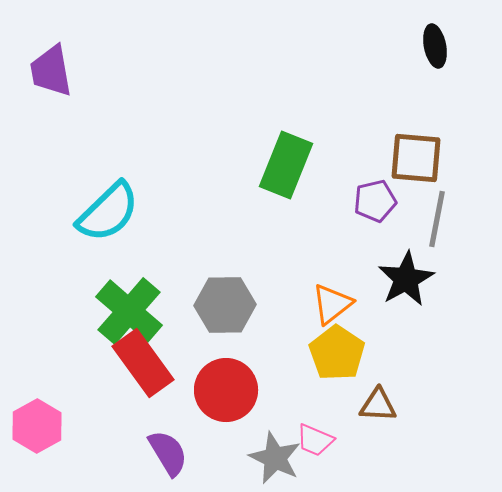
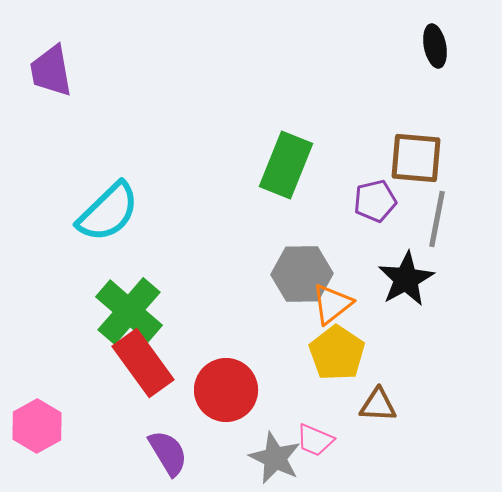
gray hexagon: moved 77 px right, 31 px up
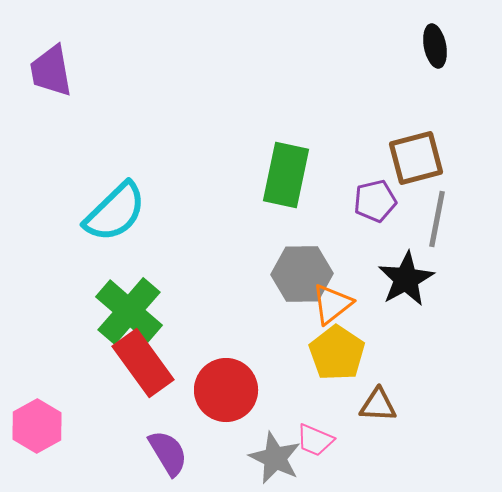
brown square: rotated 20 degrees counterclockwise
green rectangle: moved 10 px down; rotated 10 degrees counterclockwise
cyan semicircle: moved 7 px right
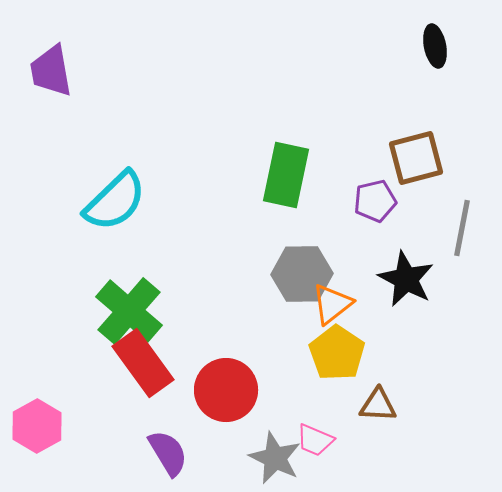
cyan semicircle: moved 11 px up
gray line: moved 25 px right, 9 px down
black star: rotated 16 degrees counterclockwise
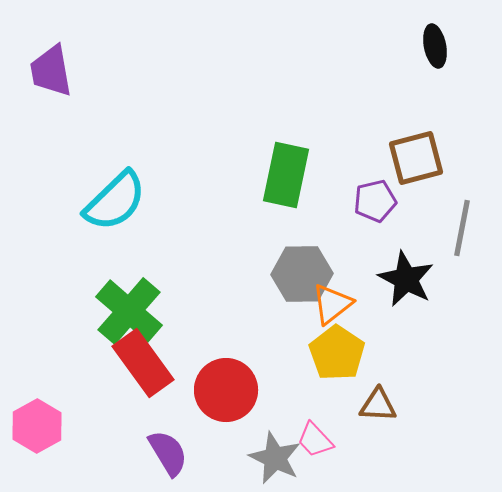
pink trapezoid: rotated 24 degrees clockwise
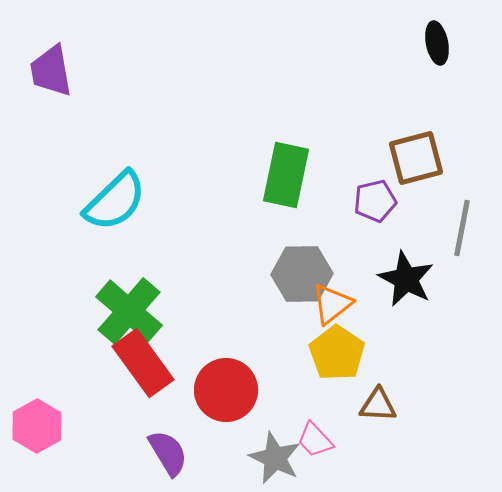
black ellipse: moved 2 px right, 3 px up
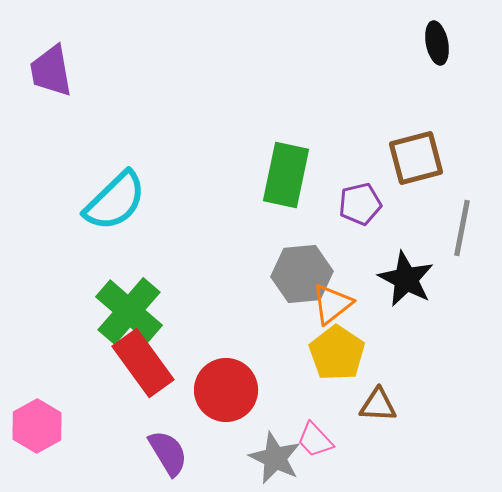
purple pentagon: moved 15 px left, 3 px down
gray hexagon: rotated 4 degrees counterclockwise
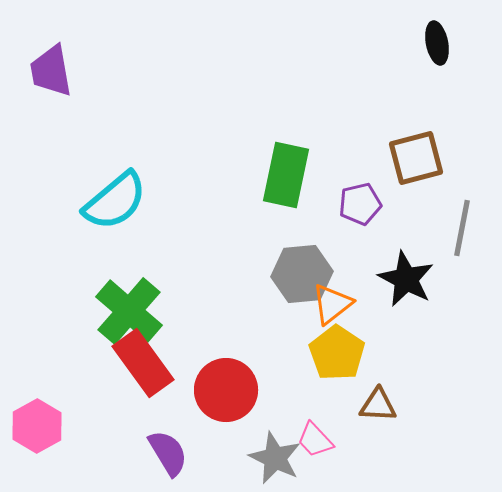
cyan semicircle: rotated 4 degrees clockwise
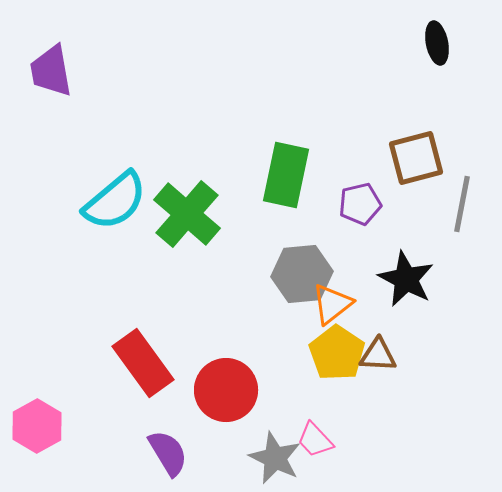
gray line: moved 24 px up
green cross: moved 58 px right, 97 px up
brown triangle: moved 50 px up
